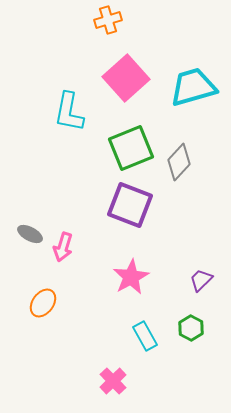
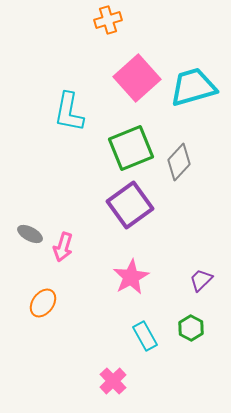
pink square: moved 11 px right
purple square: rotated 33 degrees clockwise
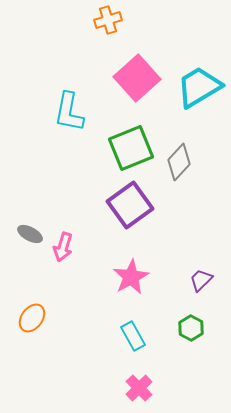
cyan trapezoid: moved 6 px right; rotated 15 degrees counterclockwise
orange ellipse: moved 11 px left, 15 px down
cyan rectangle: moved 12 px left
pink cross: moved 26 px right, 7 px down
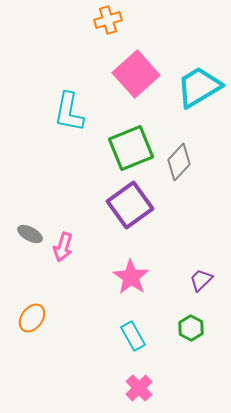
pink square: moved 1 px left, 4 px up
pink star: rotated 9 degrees counterclockwise
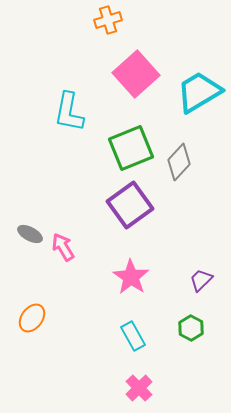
cyan trapezoid: moved 5 px down
pink arrow: rotated 132 degrees clockwise
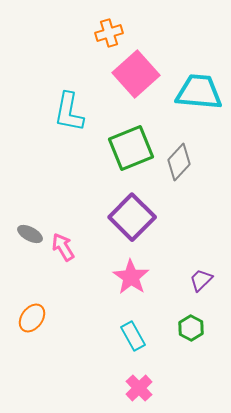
orange cross: moved 1 px right, 13 px down
cyan trapezoid: rotated 36 degrees clockwise
purple square: moved 2 px right, 12 px down; rotated 9 degrees counterclockwise
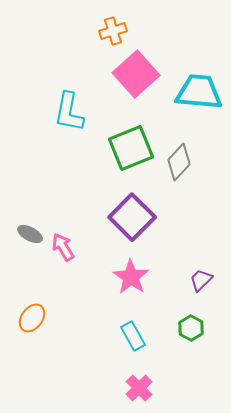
orange cross: moved 4 px right, 2 px up
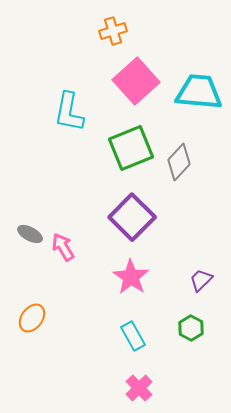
pink square: moved 7 px down
